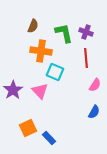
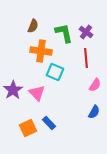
purple cross: rotated 16 degrees clockwise
pink triangle: moved 3 px left, 2 px down
blue rectangle: moved 15 px up
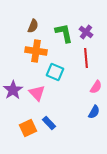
orange cross: moved 5 px left
pink semicircle: moved 1 px right, 2 px down
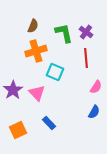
orange cross: rotated 25 degrees counterclockwise
orange square: moved 10 px left, 2 px down
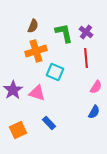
pink triangle: rotated 30 degrees counterclockwise
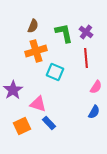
pink triangle: moved 1 px right, 11 px down
orange square: moved 4 px right, 4 px up
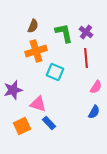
purple star: rotated 18 degrees clockwise
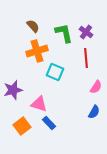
brown semicircle: rotated 64 degrees counterclockwise
orange cross: moved 1 px right
pink triangle: moved 1 px right
orange square: rotated 12 degrees counterclockwise
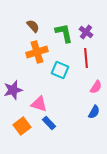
orange cross: moved 1 px down
cyan square: moved 5 px right, 2 px up
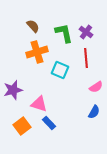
pink semicircle: rotated 24 degrees clockwise
